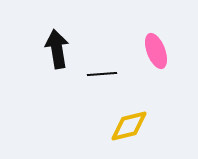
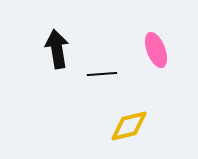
pink ellipse: moved 1 px up
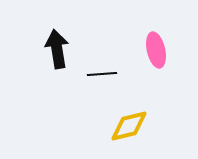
pink ellipse: rotated 8 degrees clockwise
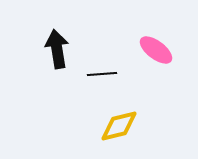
pink ellipse: rotated 40 degrees counterclockwise
yellow diamond: moved 10 px left
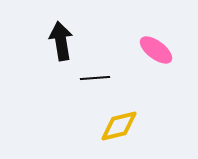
black arrow: moved 4 px right, 8 px up
black line: moved 7 px left, 4 px down
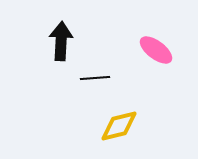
black arrow: rotated 12 degrees clockwise
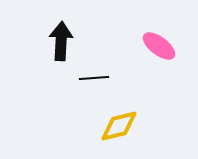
pink ellipse: moved 3 px right, 4 px up
black line: moved 1 px left
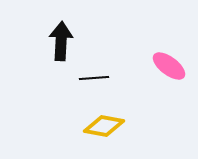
pink ellipse: moved 10 px right, 20 px down
yellow diamond: moved 15 px left; rotated 24 degrees clockwise
